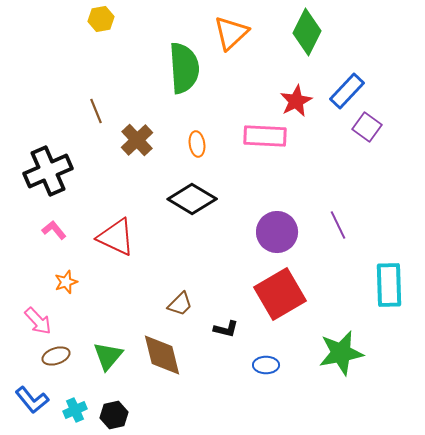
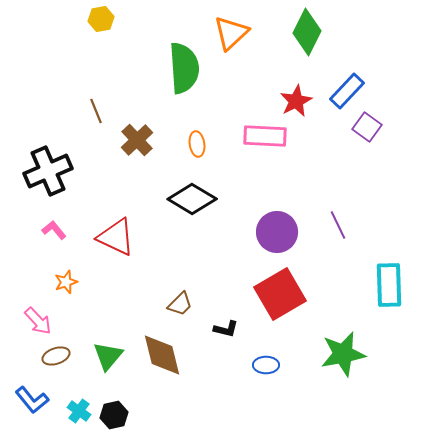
green star: moved 2 px right, 1 px down
cyan cross: moved 4 px right, 1 px down; rotated 30 degrees counterclockwise
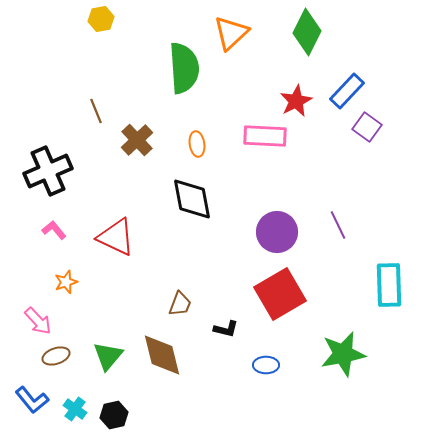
black diamond: rotated 48 degrees clockwise
brown trapezoid: rotated 24 degrees counterclockwise
cyan cross: moved 4 px left, 2 px up
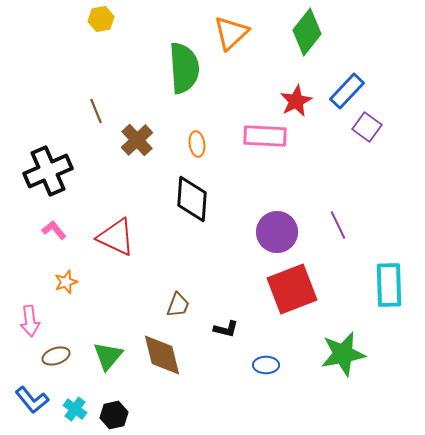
green diamond: rotated 12 degrees clockwise
black diamond: rotated 15 degrees clockwise
red square: moved 12 px right, 5 px up; rotated 9 degrees clockwise
brown trapezoid: moved 2 px left, 1 px down
pink arrow: moved 8 px left; rotated 36 degrees clockwise
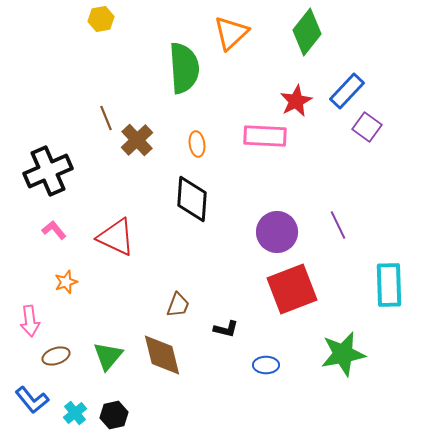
brown line: moved 10 px right, 7 px down
cyan cross: moved 4 px down; rotated 15 degrees clockwise
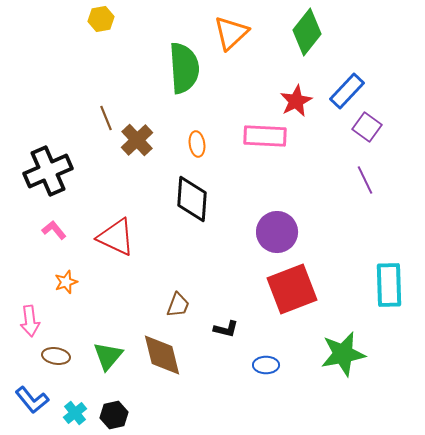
purple line: moved 27 px right, 45 px up
brown ellipse: rotated 28 degrees clockwise
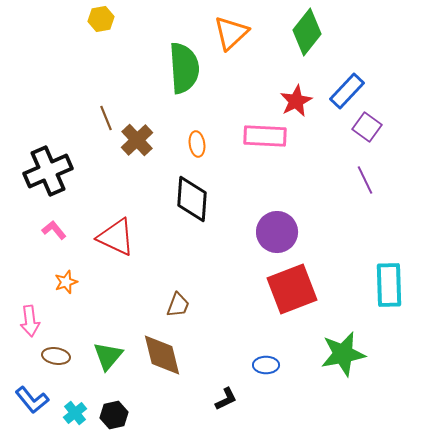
black L-shape: moved 70 px down; rotated 40 degrees counterclockwise
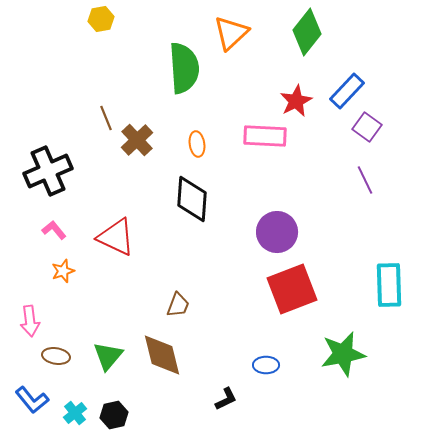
orange star: moved 3 px left, 11 px up
